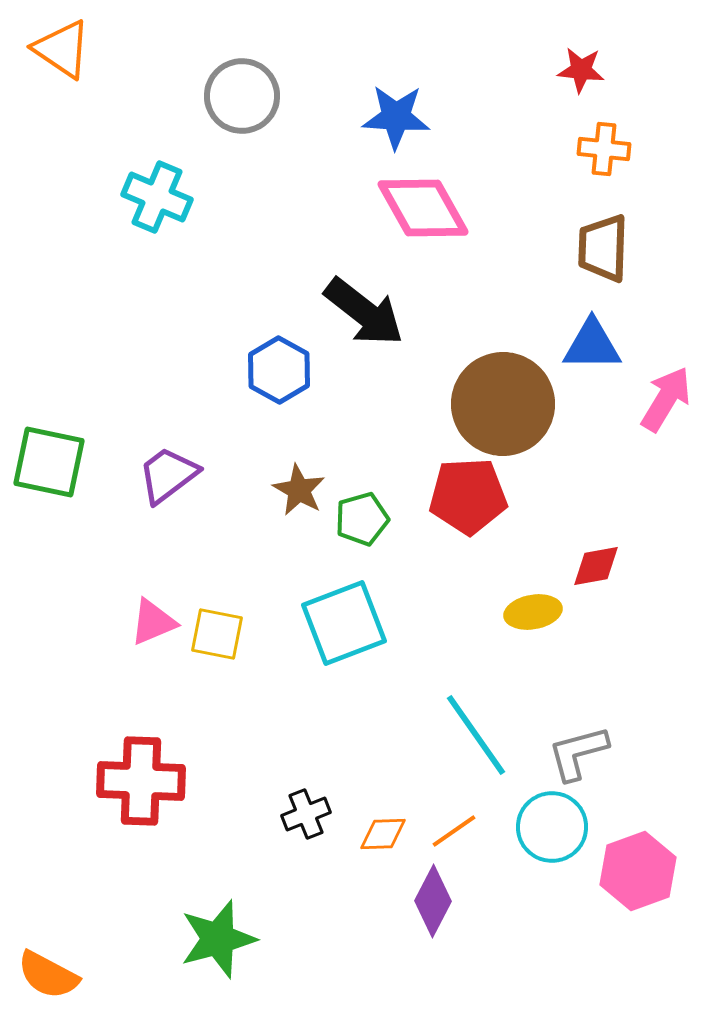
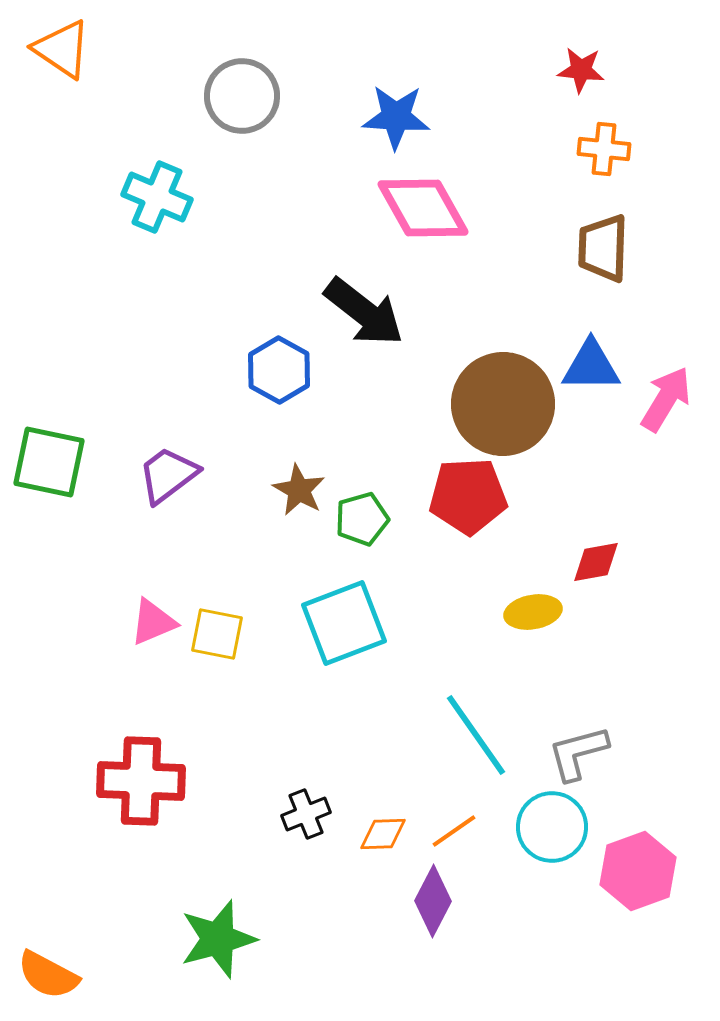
blue triangle: moved 1 px left, 21 px down
red diamond: moved 4 px up
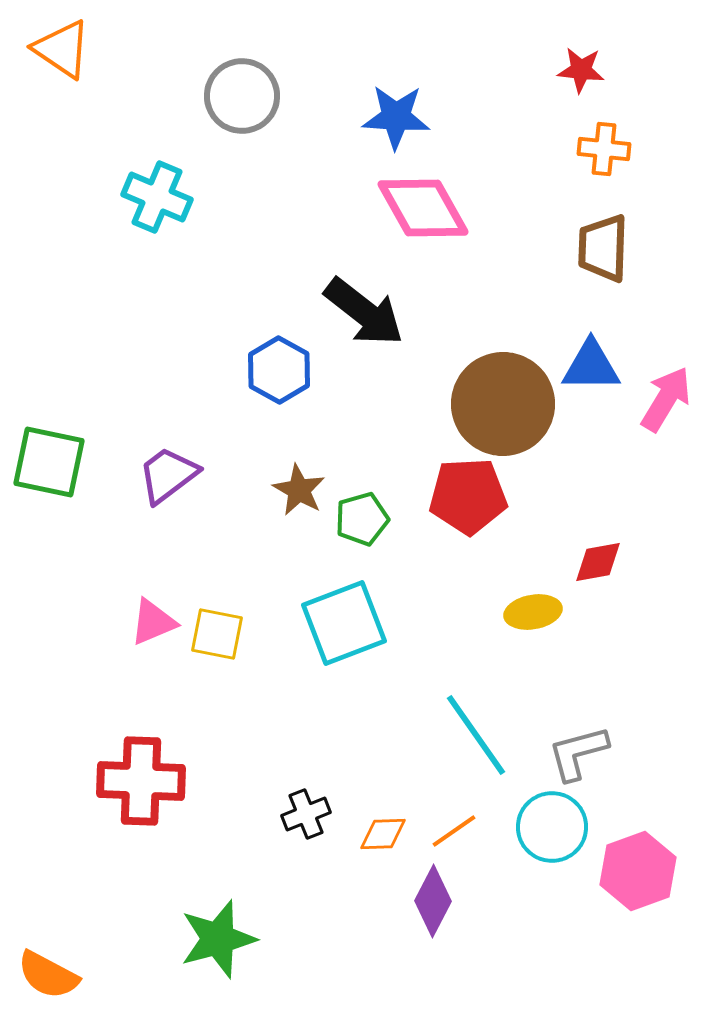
red diamond: moved 2 px right
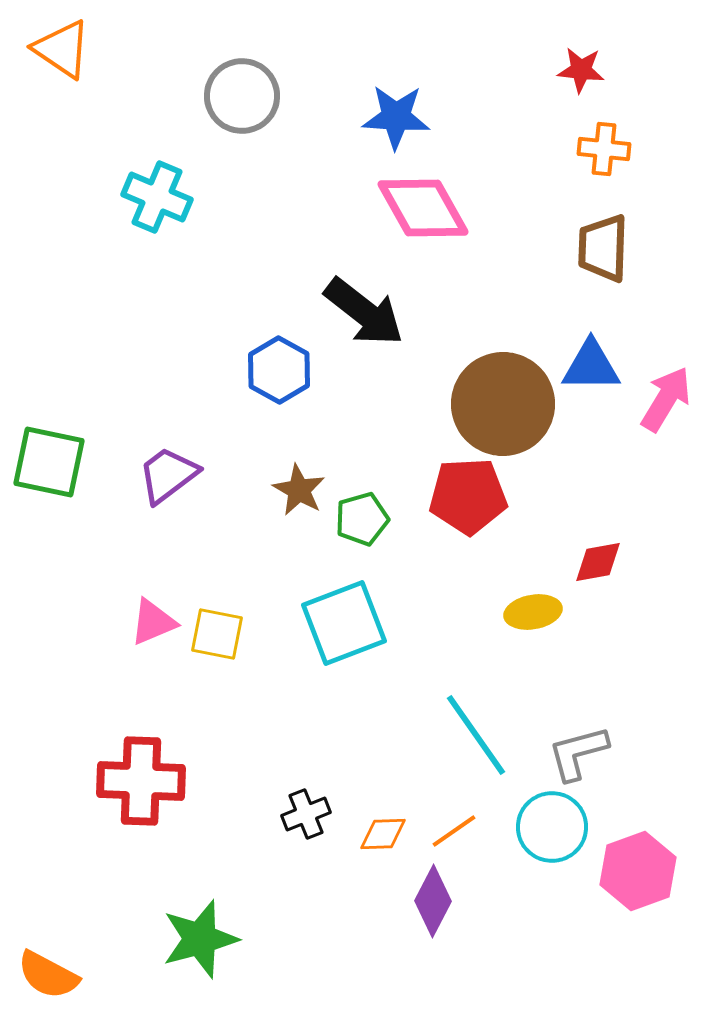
green star: moved 18 px left
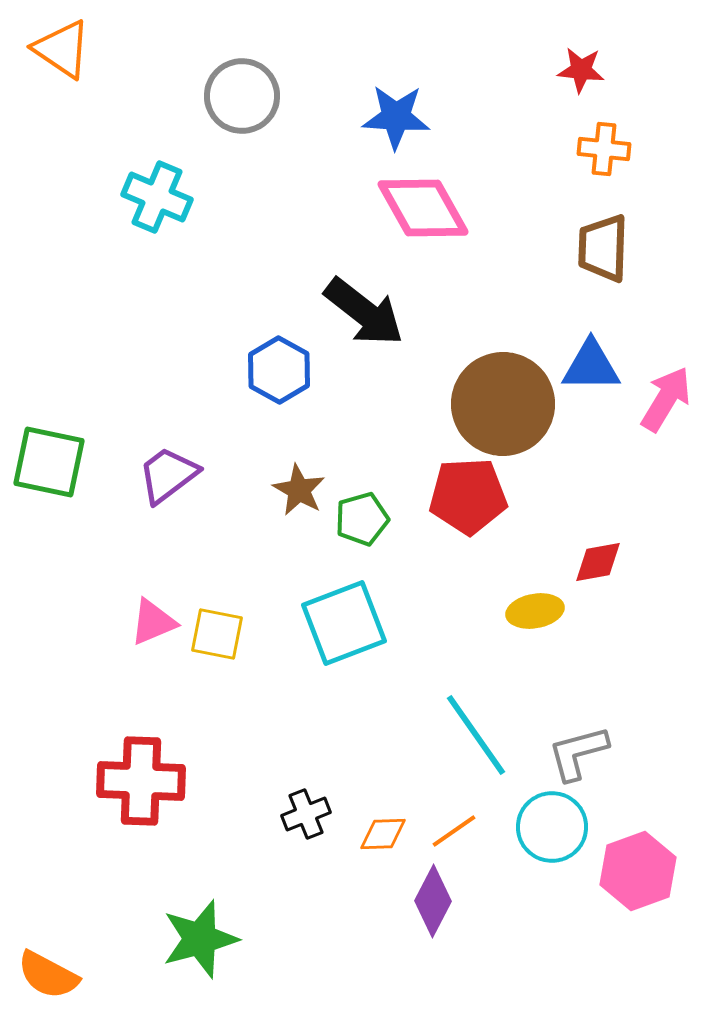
yellow ellipse: moved 2 px right, 1 px up
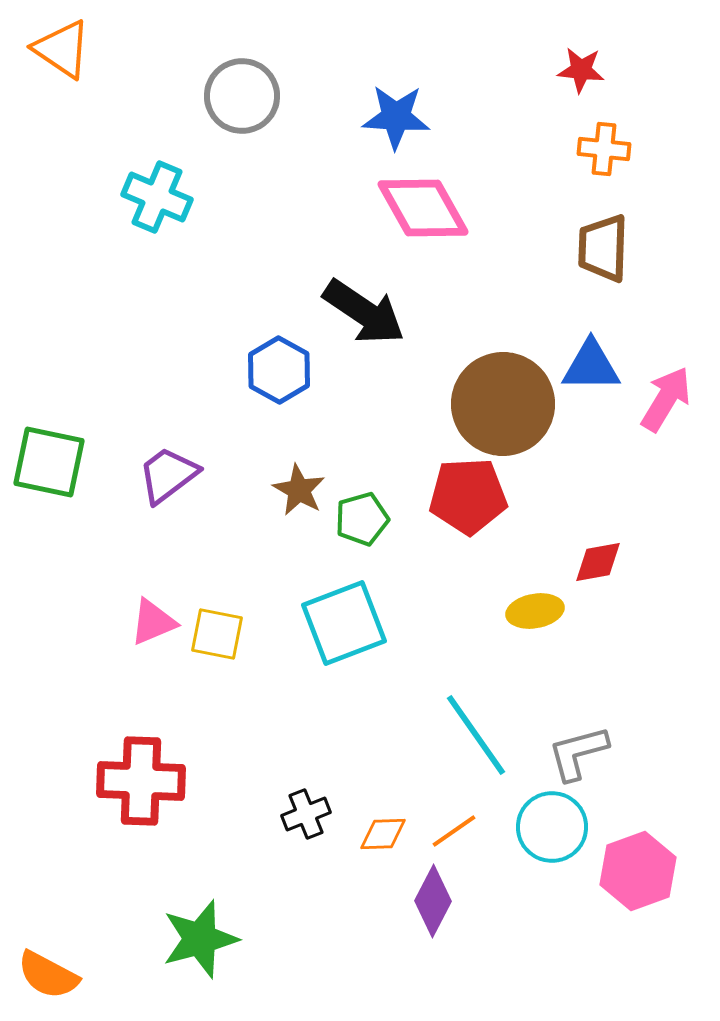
black arrow: rotated 4 degrees counterclockwise
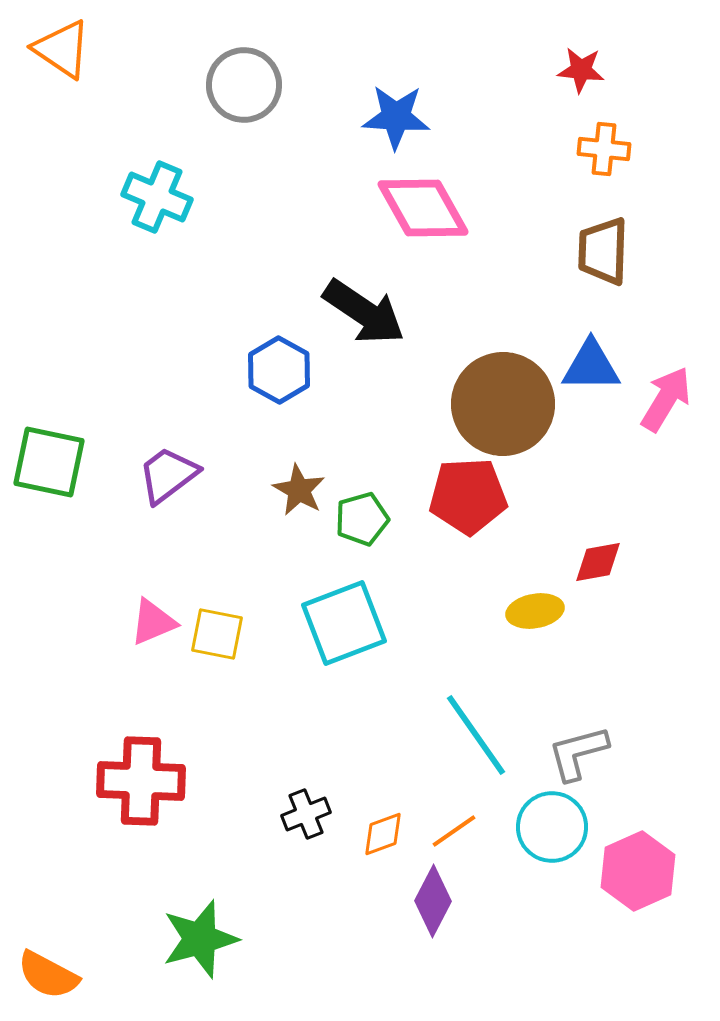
gray circle: moved 2 px right, 11 px up
brown trapezoid: moved 3 px down
orange diamond: rotated 18 degrees counterclockwise
pink hexagon: rotated 4 degrees counterclockwise
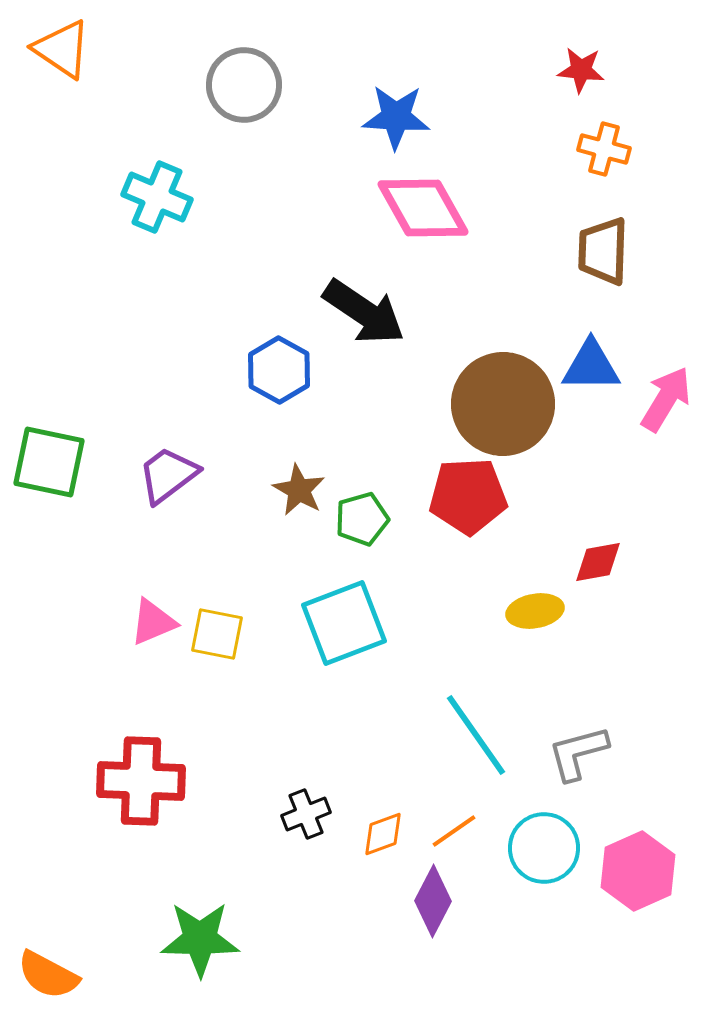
orange cross: rotated 9 degrees clockwise
cyan circle: moved 8 px left, 21 px down
green star: rotated 16 degrees clockwise
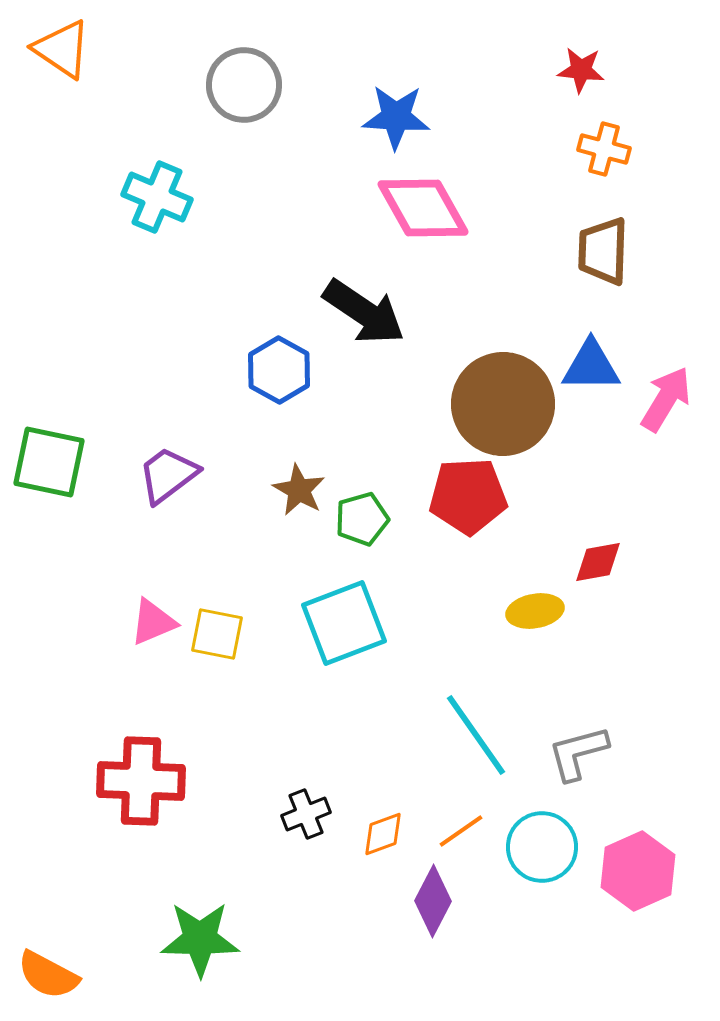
orange line: moved 7 px right
cyan circle: moved 2 px left, 1 px up
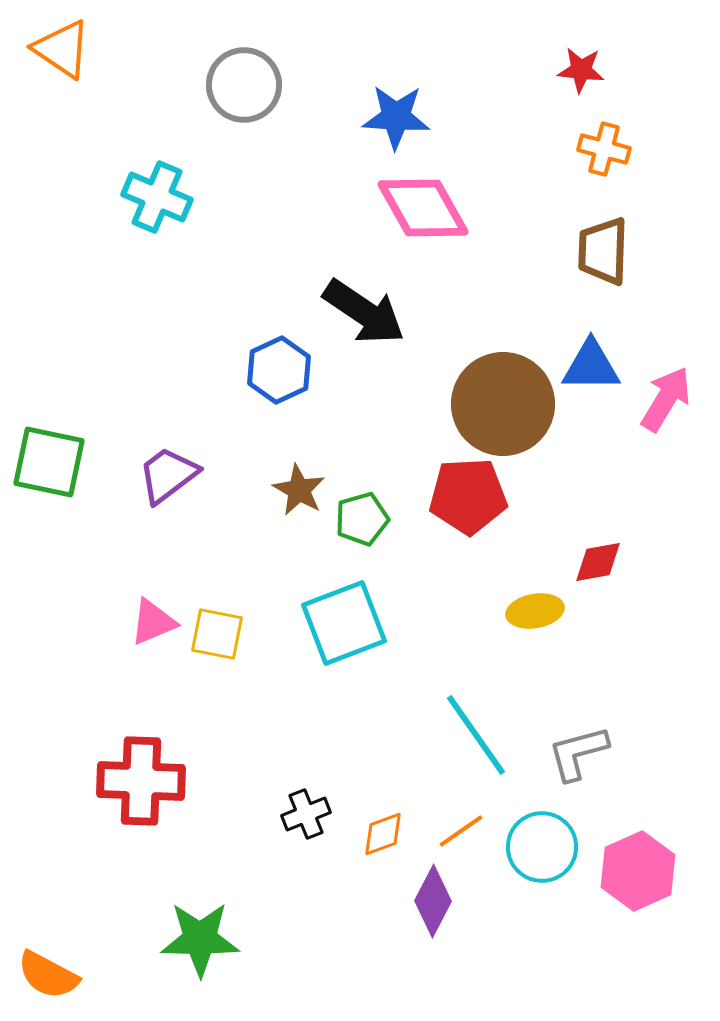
blue hexagon: rotated 6 degrees clockwise
